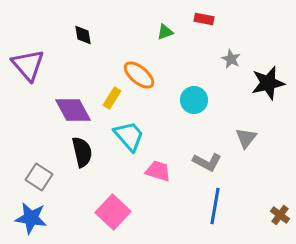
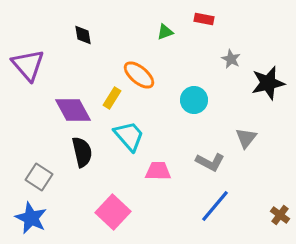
gray L-shape: moved 3 px right
pink trapezoid: rotated 16 degrees counterclockwise
blue line: rotated 30 degrees clockwise
blue star: rotated 16 degrees clockwise
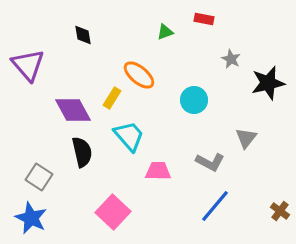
brown cross: moved 4 px up
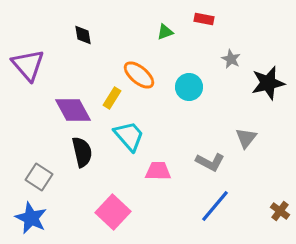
cyan circle: moved 5 px left, 13 px up
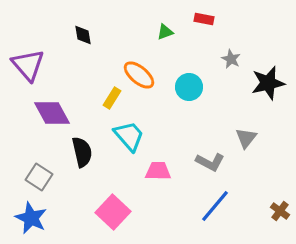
purple diamond: moved 21 px left, 3 px down
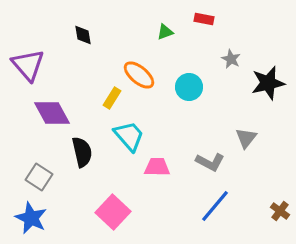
pink trapezoid: moved 1 px left, 4 px up
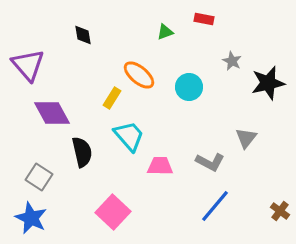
gray star: moved 1 px right, 2 px down
pink trapezoid: moved 3 px right, 1 px up
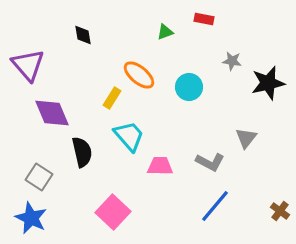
gray star: rotated 18 degrees counterclockwise
purple diamond: rotated 6 degrees clockwise
